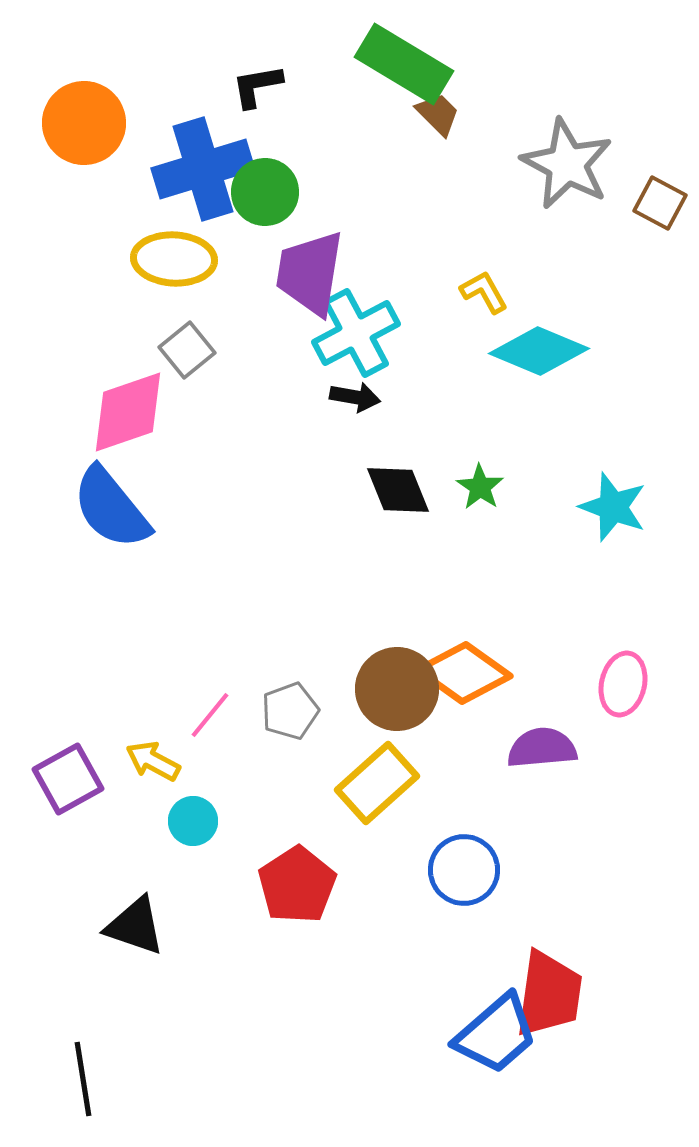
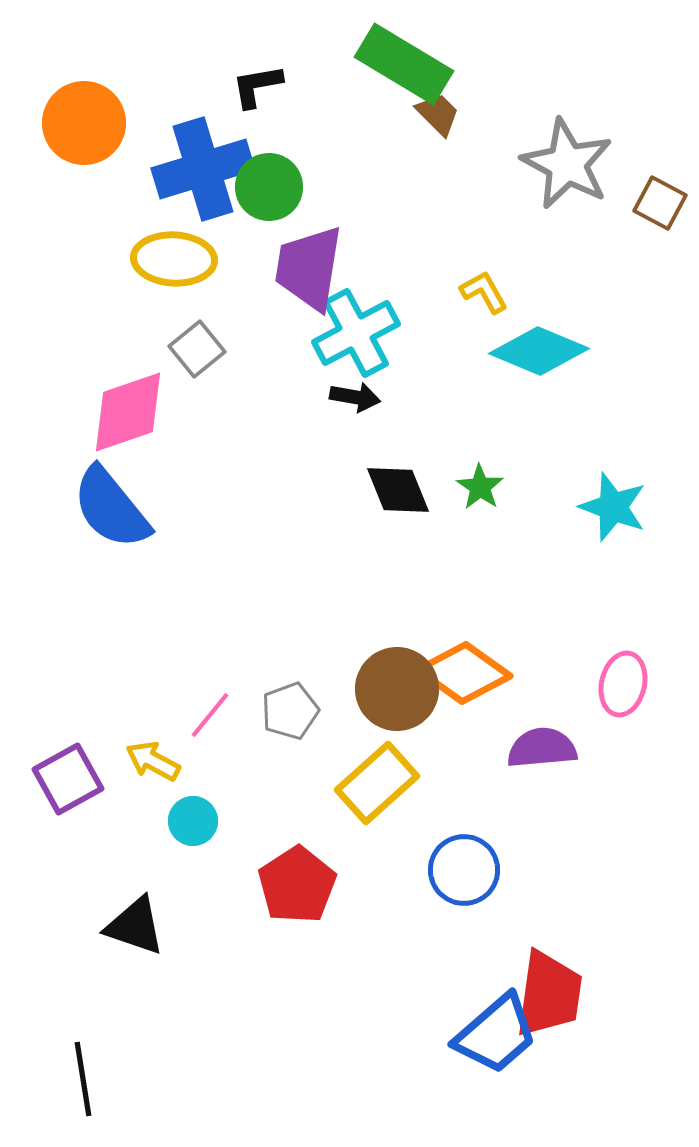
green circle: moved 4 px right, 5 px up
purple trapezoid: moved 1 px left, 5 px up
gray square: moved 10 px right, 1 px up
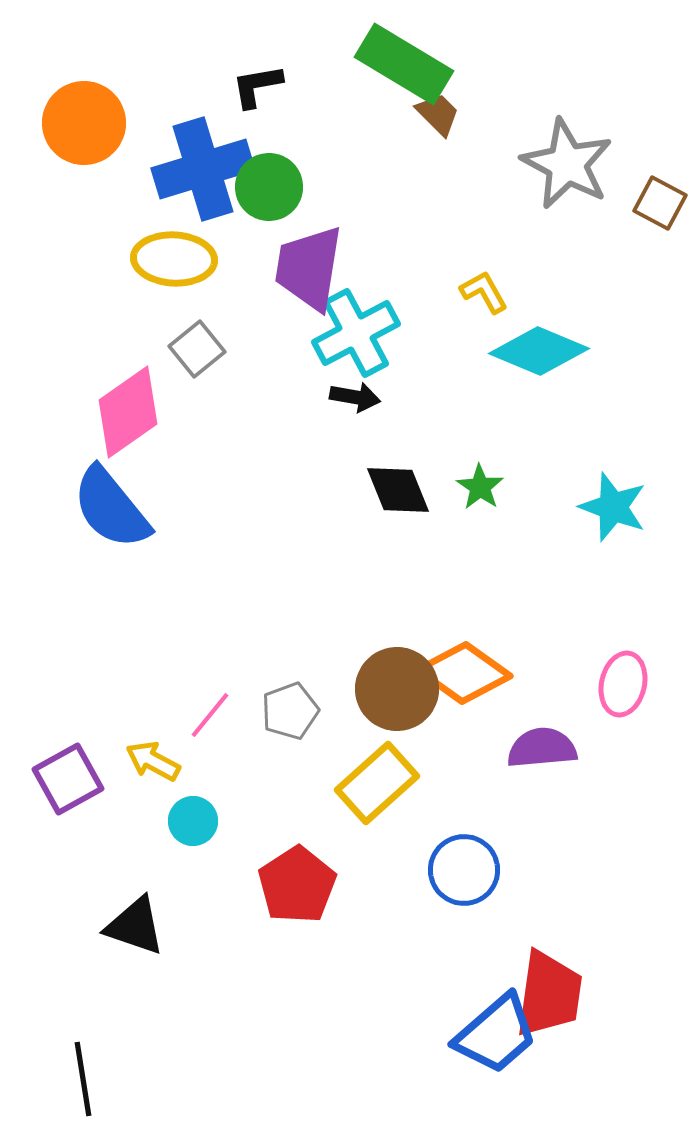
pink diamond: rotated 16 degrees counterclockwise
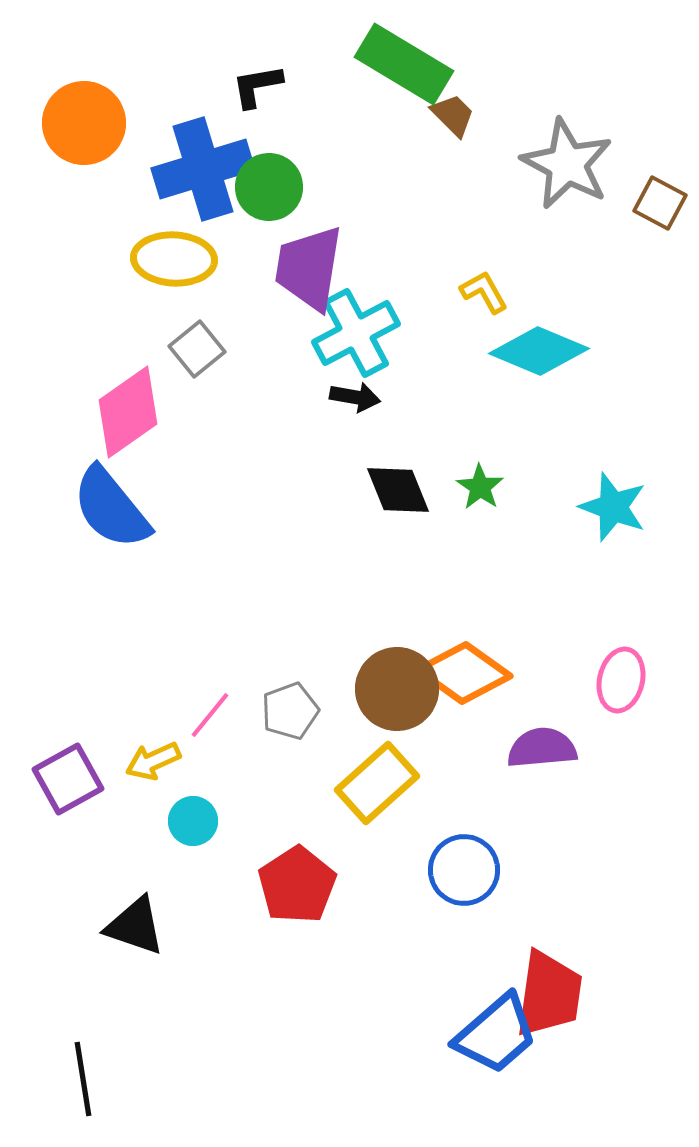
brown trapezoid: moved 15 px right, 1 px down
pink ellipse: moved 2 px left, 4 px up
yellow arrow: rotated 52 degrees counterclockwise
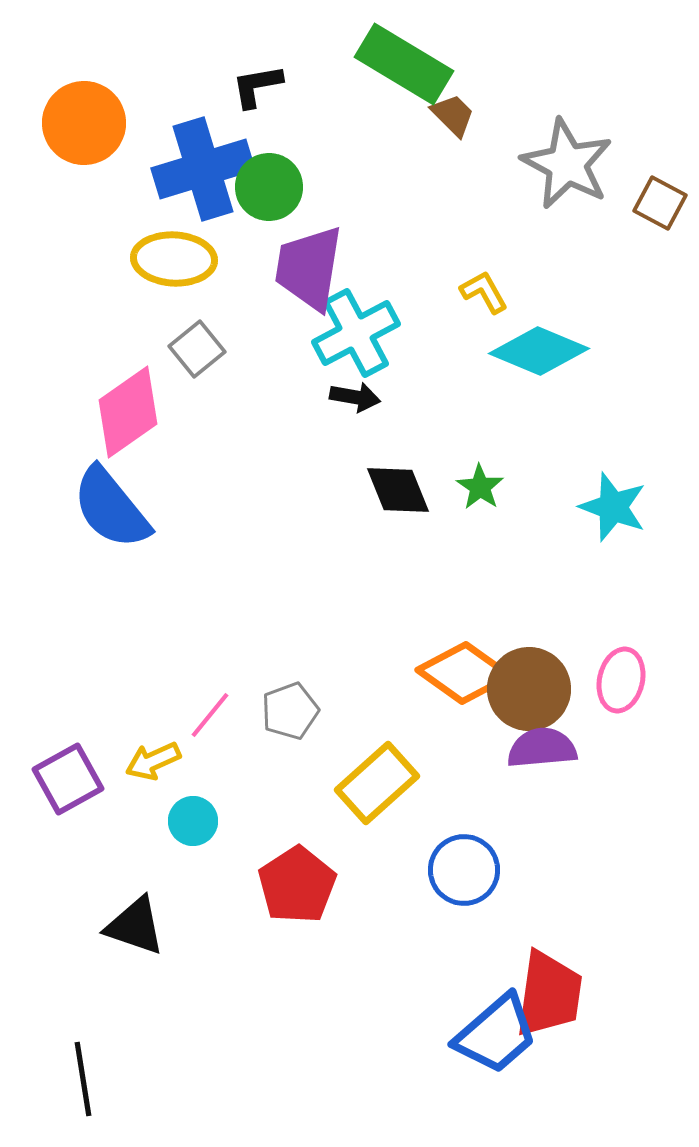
brown circle: moved 132 px right
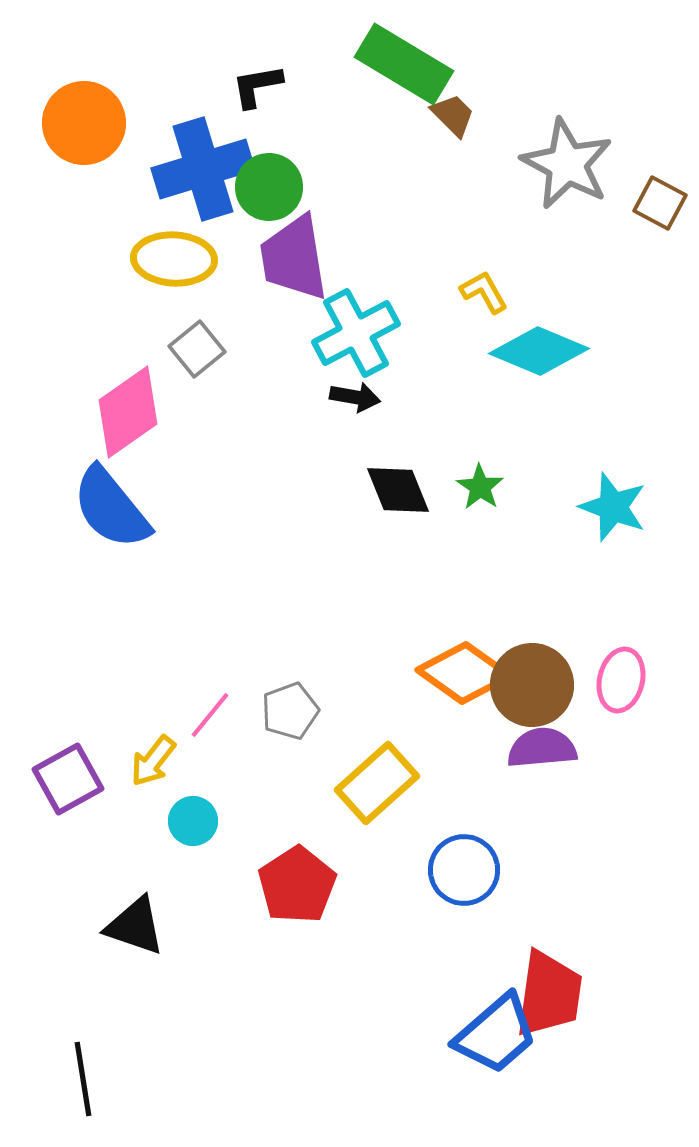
purple trapezoid: moved 15 px left, 10 px up; rotated 18 degrees counterclockwise
brown circle: moved 3 px right, 4 px up
yellow arrow: rotated 28 degrees counterclockwise
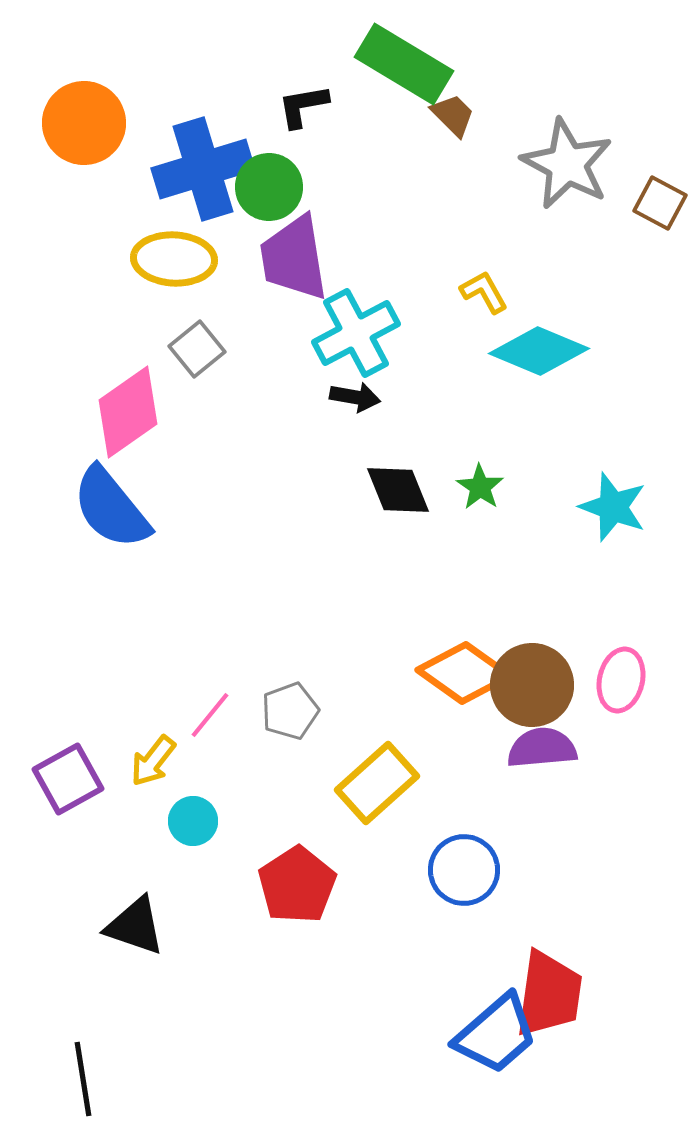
black L-shape: moved 46 px right, 20 px down
